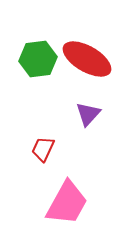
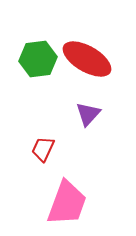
pink trapezoid: rotated 9 degrees counterclockwise
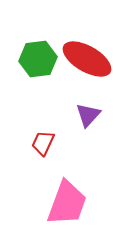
purple triangle: moved 1 px down
red trapezoid: moved 6 px up
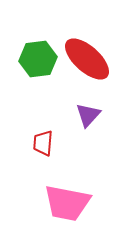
red ellipse: rotated 12 degrees clockwise
red trapezoid: rotated 20 degrees counterclockwise
pink trapezoid: rotated 81 degrees clockwise
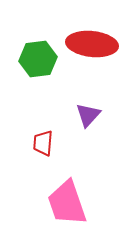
red ellipse: moved 5 px right, 15 px up; rotated 36 degrees counterclockwise
pink trapezoid: rotated 60 degrees clockwise
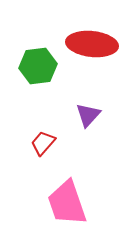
green hexagon: moved 7 px down
red trapezoid: rotated 36 degrees clockwise
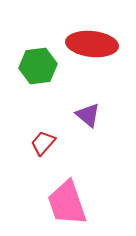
purple triangle: rotated 32 degrees counterclockwise
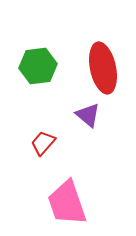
red ellipse: moved 11 px right, 24 px down; rotated 72 degrees clockwise
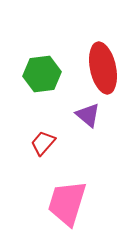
green hexagon: moved 4 px right, 8 px down
pink trapezoid: rotated 36 degrees clockwise
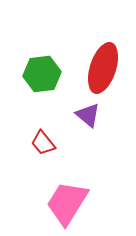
red ellipse: rotated 30 degrees clockwise
red trapezoid: rotated 80 degrees counterclockwise
pink trapezoid: rotated 15 degrees clockwise
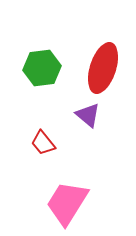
green hexagon: moved 6 px up
